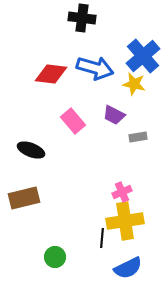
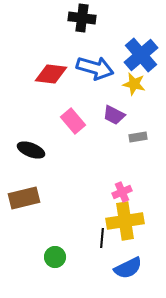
blue cross: moved 2 px left, 1 px up
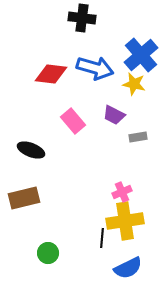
green circle: moved 7 px left, 4 px up
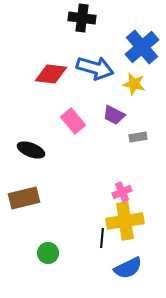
blue cross: moved 1 px right, 8 px up
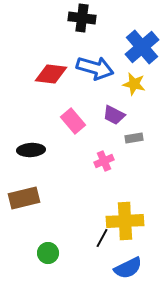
gray rectangle: moved 4 px left, 1 px down
black ellipse: rotated 24 degrees counterclockwise
pink cross: moved 18 px left, 31 px up
yellow cross: rotated 6 degrees clockwise
black line: rotated 24 degrees clockwise
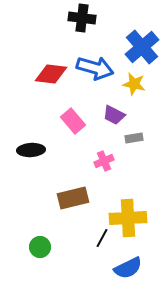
brown rectangle: moved 49 px right
yellow cross: moved 3 px right, 3 px up
green circle: moved 8 px left, 6 px up
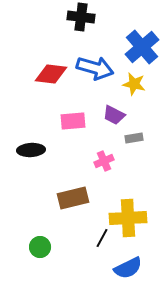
black cross: moved 1 px left, 1 px up
pink rectangle: rotated 55 degrees counterclockwise
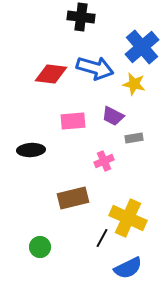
purple trapezoid: moved 1 px left, 1 px down
yellow cross: rotated 27 degrees clockwise
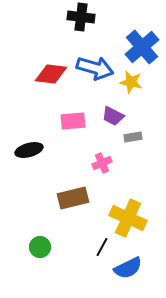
yellow star: moved 3 px left, 2 px up
gray rectangle: moved 1 px left, 1 px up
black ellipse: moved 2 px left; rotated 12 degrees counterclockwise
pink cross: moved 2 px left, 2 px down
black line: moved 9 px down
